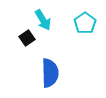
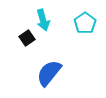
cyan arrow: rotated 15 degrees clockwise
blue semicircle: moved 1 px left; rotated 140 degrees counterclockwise
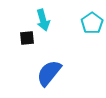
cyan pentagon: moved 7 px right
black square: rotated 28 degrees clockwise
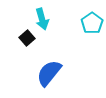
cyan arrow: moved 1 px left, 1 px up
black square: rotated 35 degrees counterclockwise
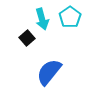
cyan pentagon: moved 22 px left, 6 px up
blue semicircle: moved 1 px up
